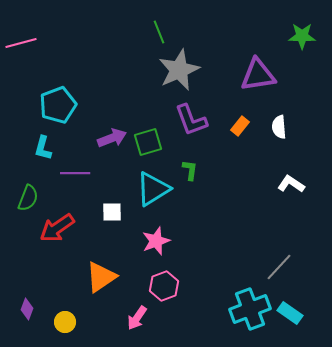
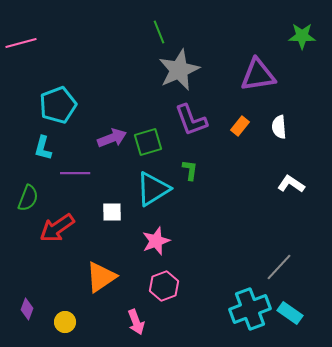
pink arrow: moved 1 px left, 4 px down; rotated 55 degrees counterclockwise
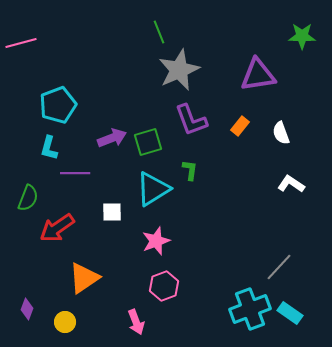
white semicircle: moved 2 px right, 6 px down; rotated 15 degrees counterclockwise
cyan L-shape: moved 6 px right
orange triangle: moved 17 px left, 1 px down
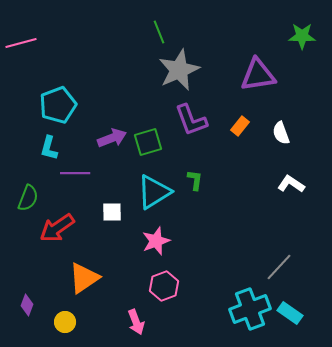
green L-shape: moved 5 px right, 10 px down
cyan triangle: moved 1 px right, 3 px down
purple diamond: moved 4 px up
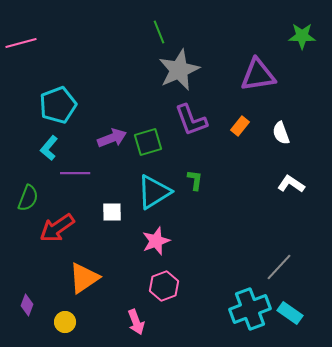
cyan L-shape: rotated 25 degrees clockwise
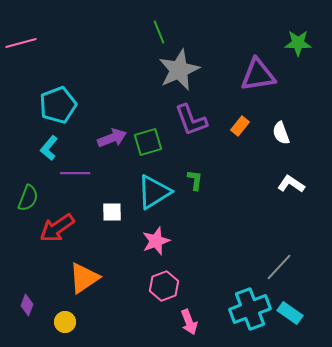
green star: moved 4 px left, 7 px down
pink arrow: moved 53 px right
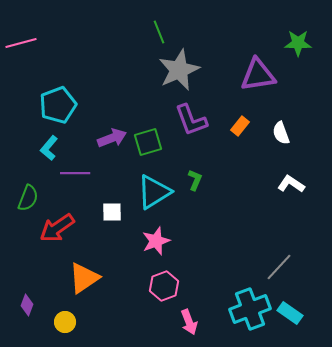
green L-shape: rotated 15 degrees clockwise
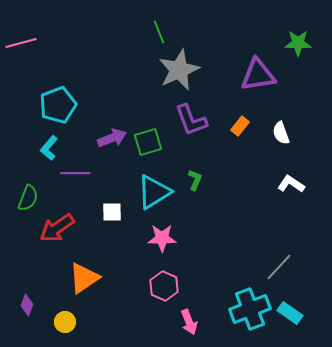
pink star: moved 6 px right, 3 px up; rotated 20 degrees clockwise
pink hexagon: rotated 16 degrees counterclockwise
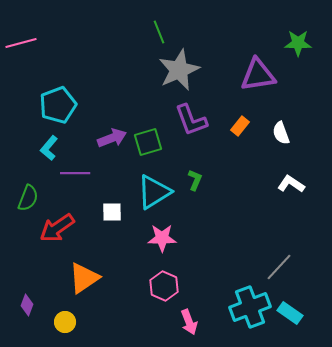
cyan cross: moved 2 px up
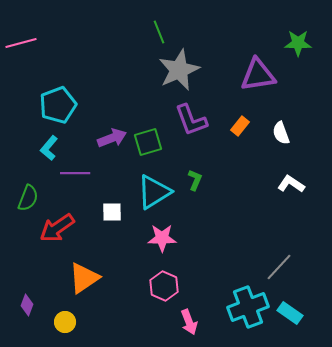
cyan cross: moved 2 px left
